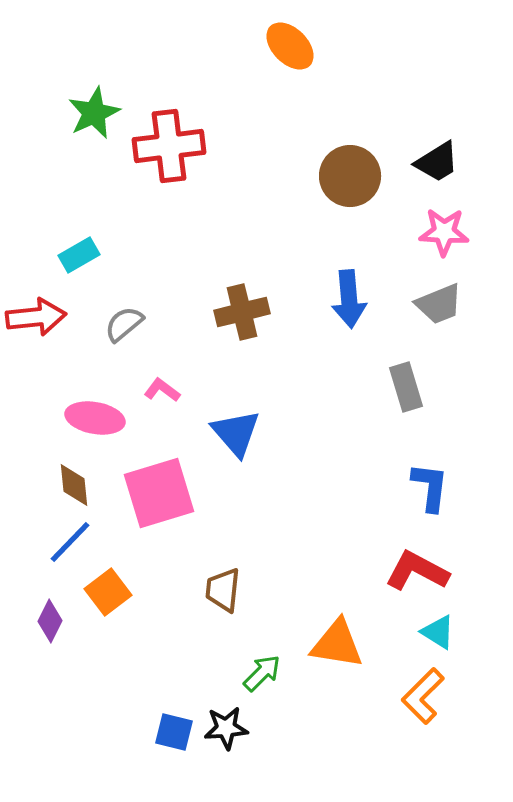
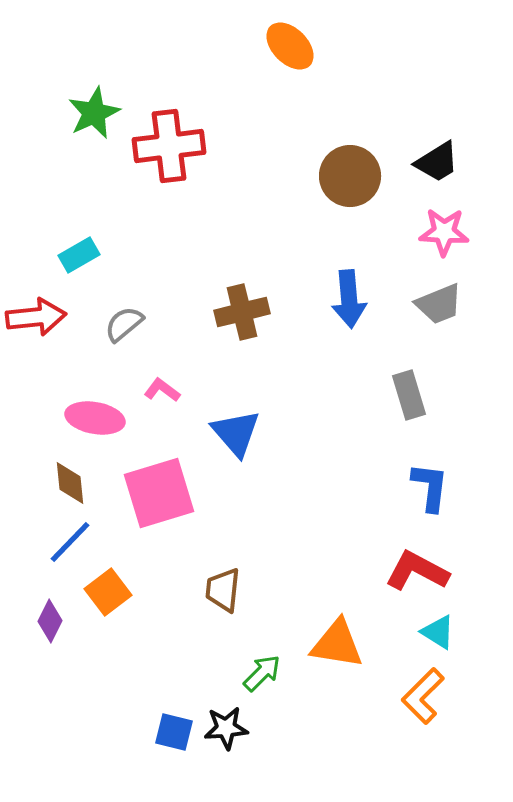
gray rectangle: moved 3 px right, 8 px down
brown diamond: moved 4 px left, 2 px up
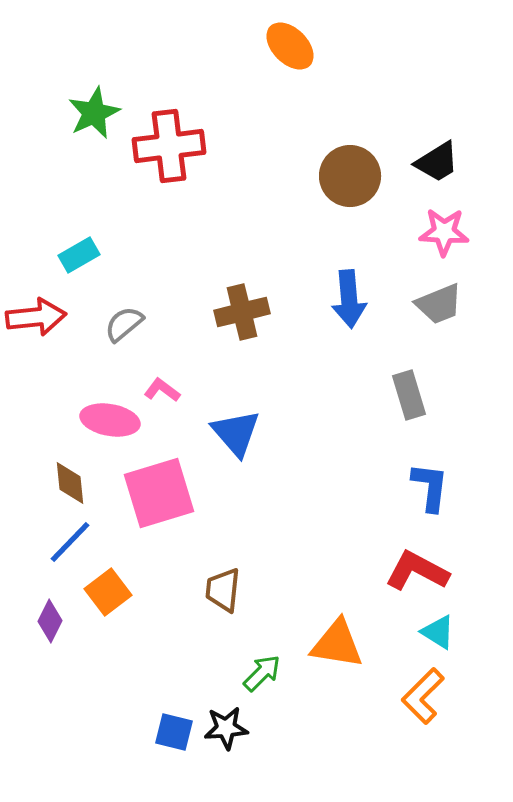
pink ellipse: moved 15 px right, 2 px down
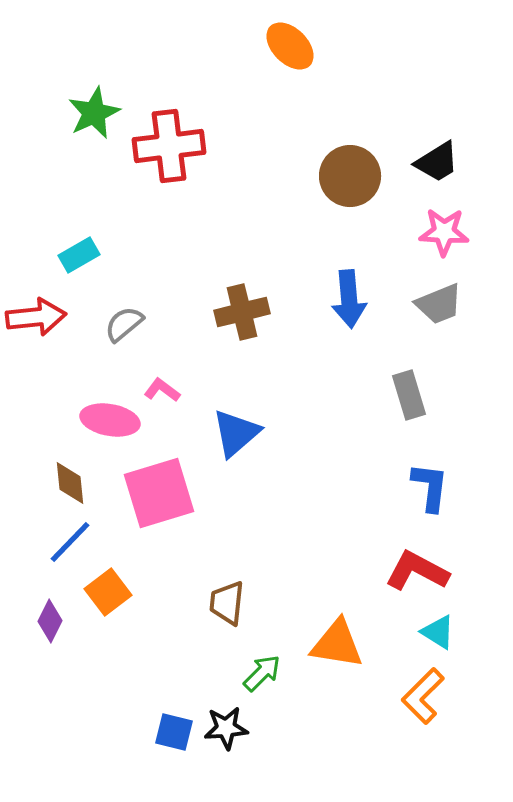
blue triangle: rotated 30 degrees clockwise
brown trapezoid: moved 4 px right, 13 px down
